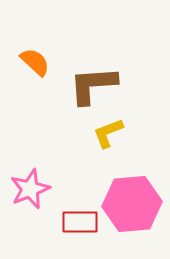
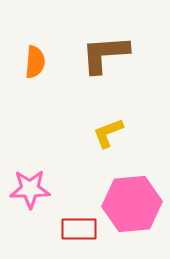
orange semicircle: rotated 52 degrees clockwise
brown L-shape: moved 12 px right, 31 px up
pink star: rotated 21 degrees clockwise
red rectangle: moved 1 px left, 7 px down
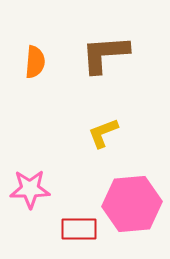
yellow L-shape: moved 5 px left
